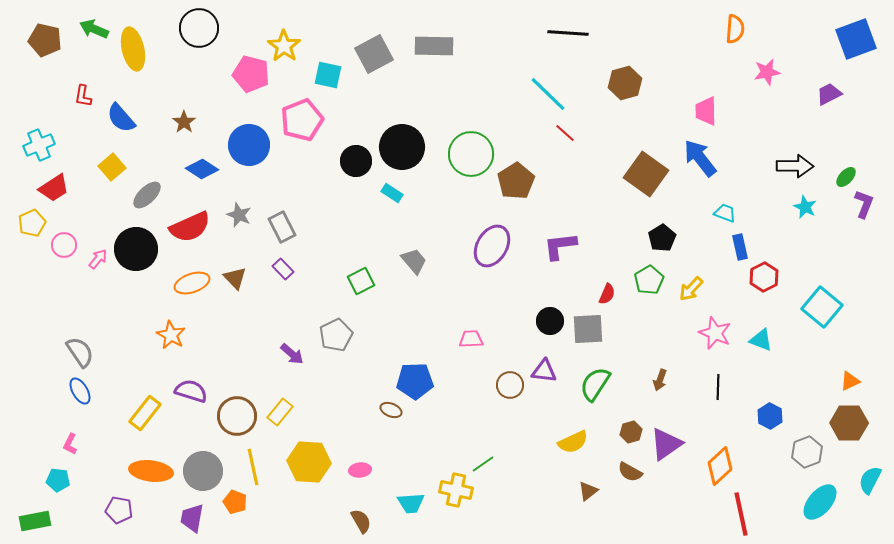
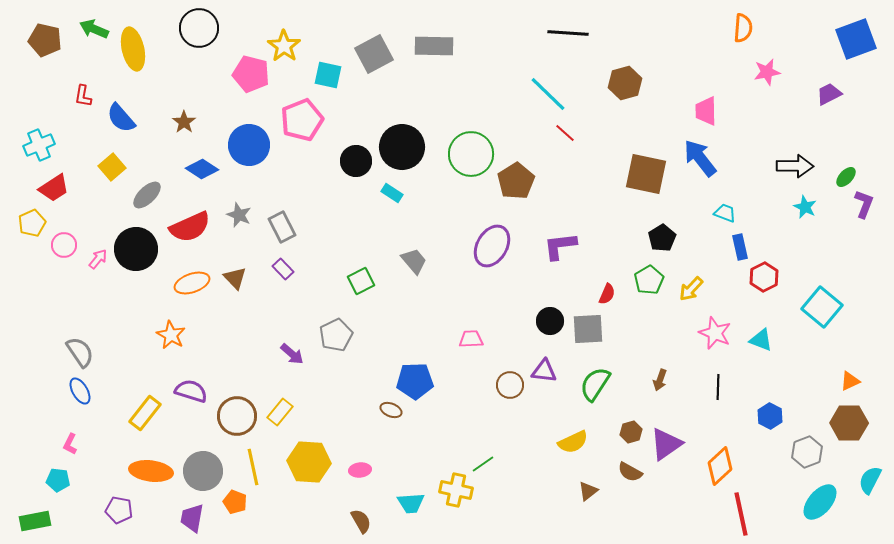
orange semicircle at (735, 29): moved 8 px right, 1 px up
brown square at (646, 174): rotated 24 degrees counterclockwise
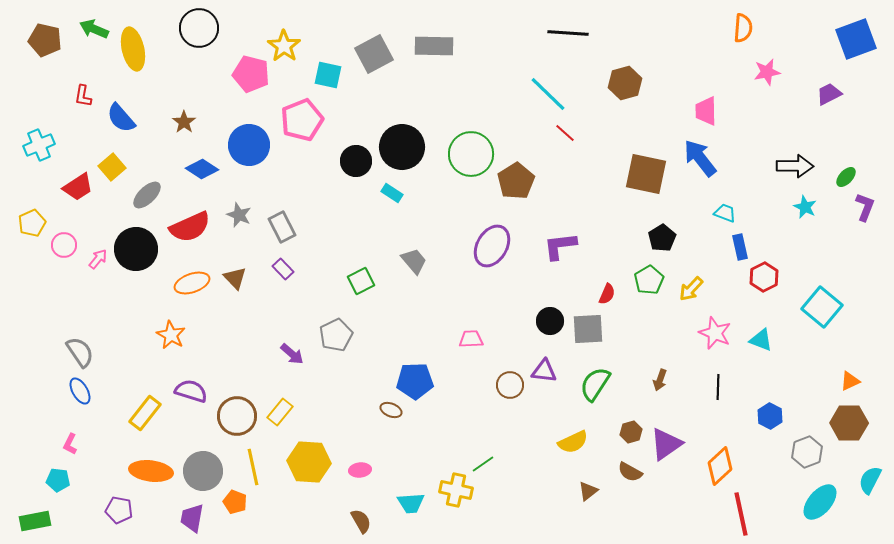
red trapezoid at (54, 188): moved 24 px right, 1 px up
purple L-shape at (864, 204): moved 1 px right, 3 px down
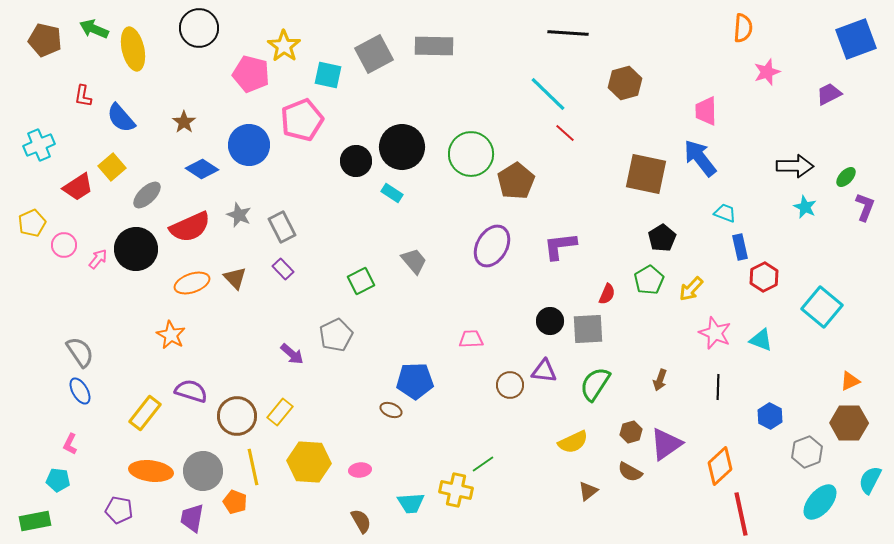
pink star at (767, 72): rotated 8 degrees counterclockwise
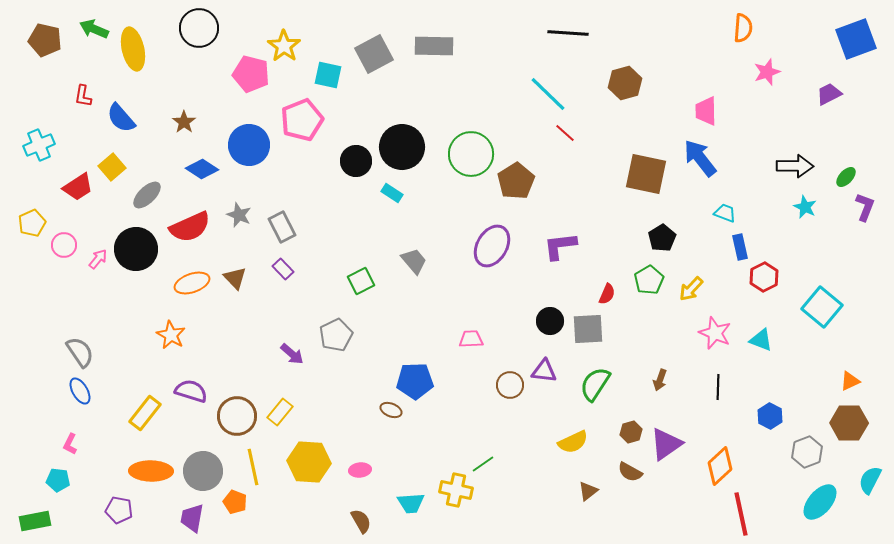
orange ellipse at (151, 471): rotated 6 degrees counterclockwise
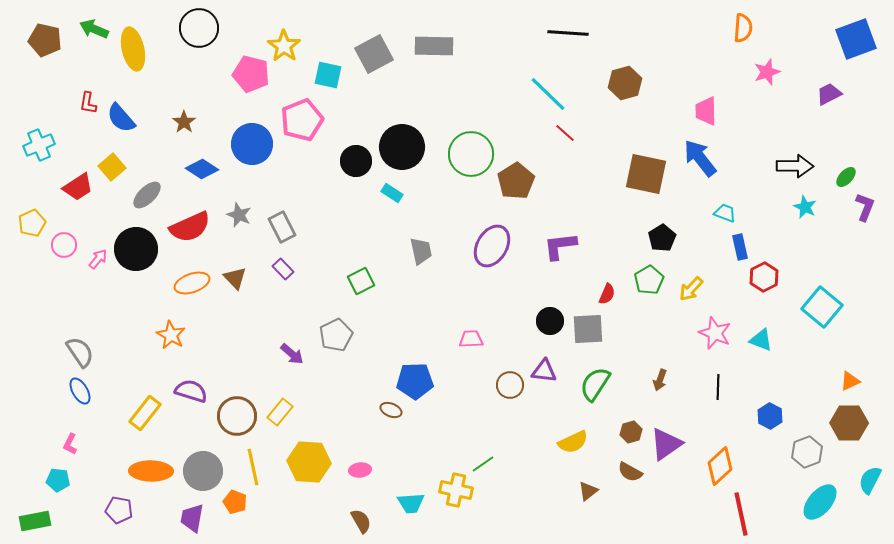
red L-shape at (83, 96): moved 5 px right, 7 px down
blue circle at (249, 145): moved 3 px right, 1 px up
gray trapezoid at (414, 261): moved 7 px right, 10 px up; rotated 28 degrees clockwise
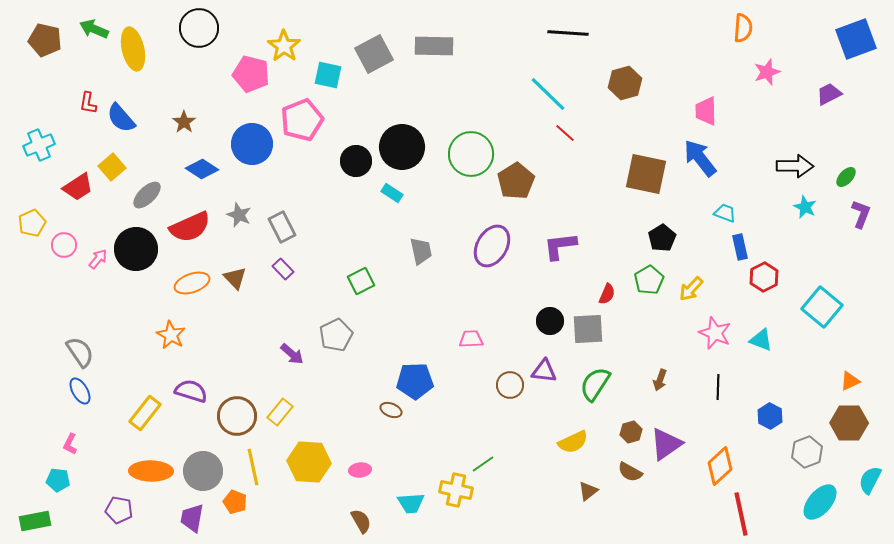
purple L-shape at (865, 207): moved 4 px left, 7 px down
